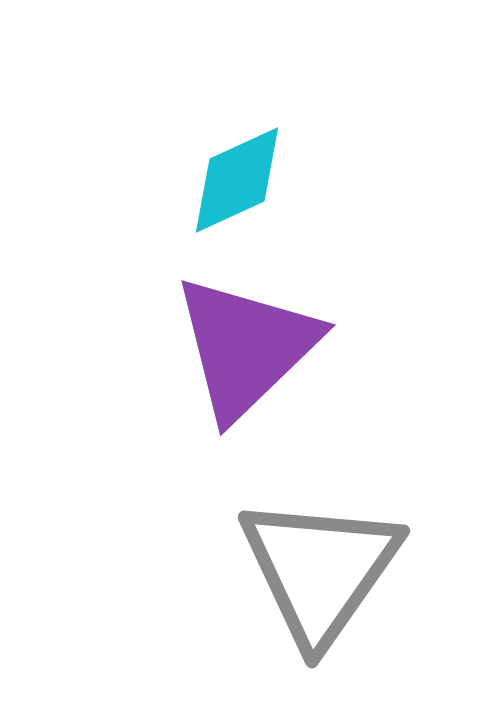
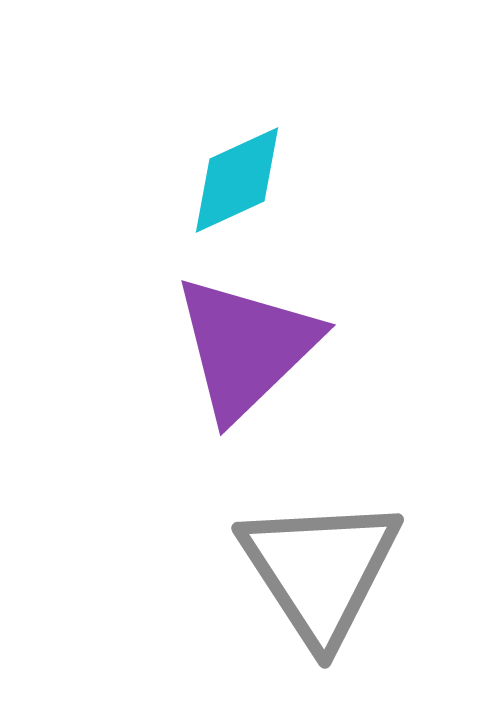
gray triangle: rotated 8 degrees counterclockwise
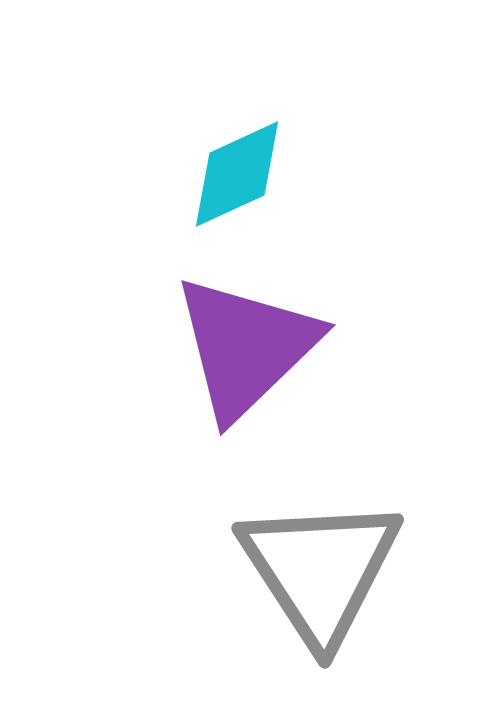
cyan diamond: moved 6 px up
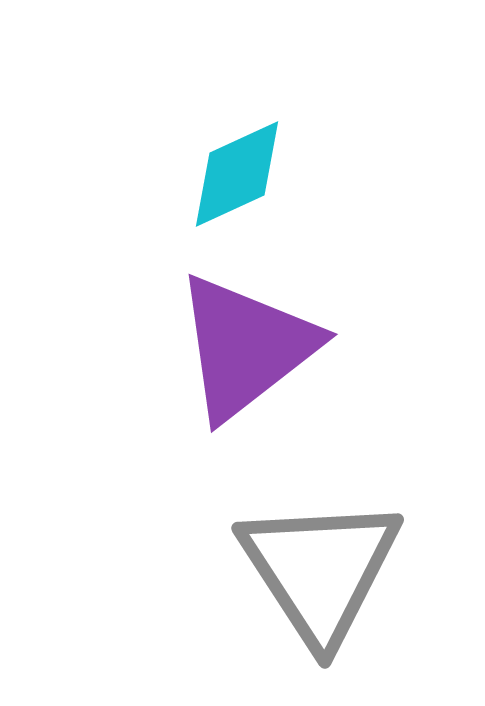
purple triangle: rotated 6 degrees clockwise
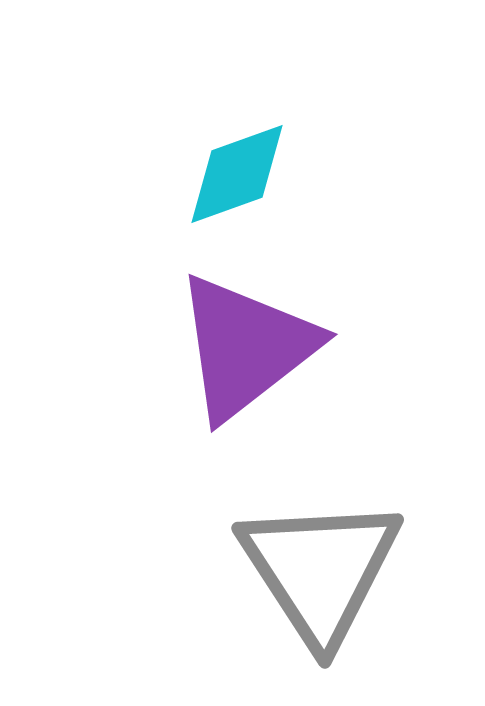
cyan diamond: rotated 5 degrees clockwise
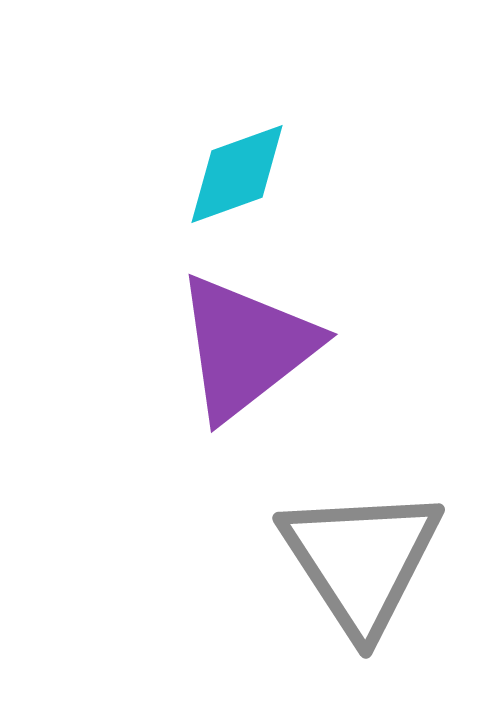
gray triangle: moved 41 px right, 10 px up
